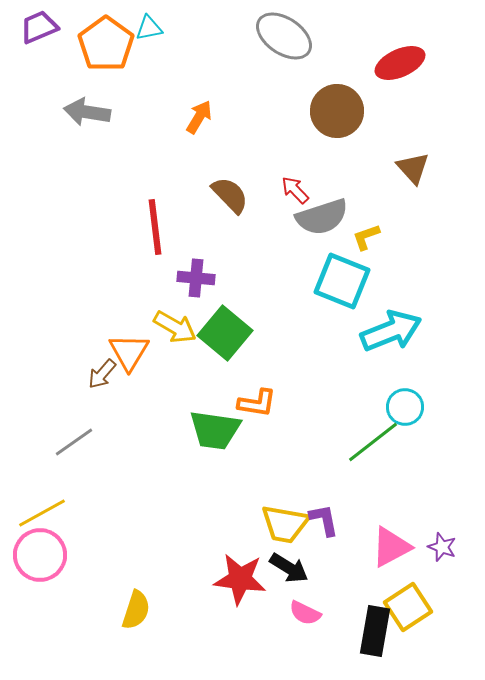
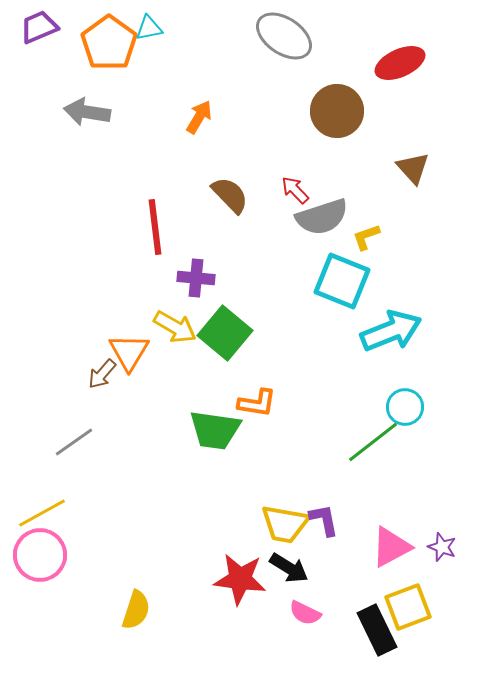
orange pentagon: moved 3 px right, 1 px up
yellow square: rotated 12 degrees clockwise
black rectangle: moved 2 px right, 1 px up; rotated 36 degrees counterclockwise
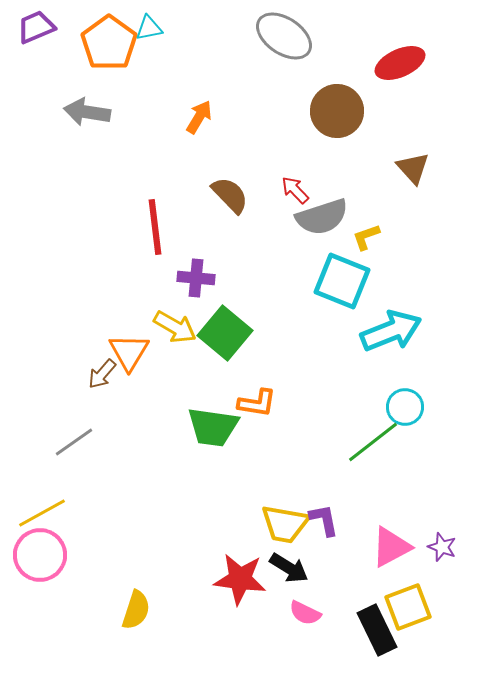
purple trapezoid: moved 3 px left
green trapezoid: moved 2 px left, 3 px up
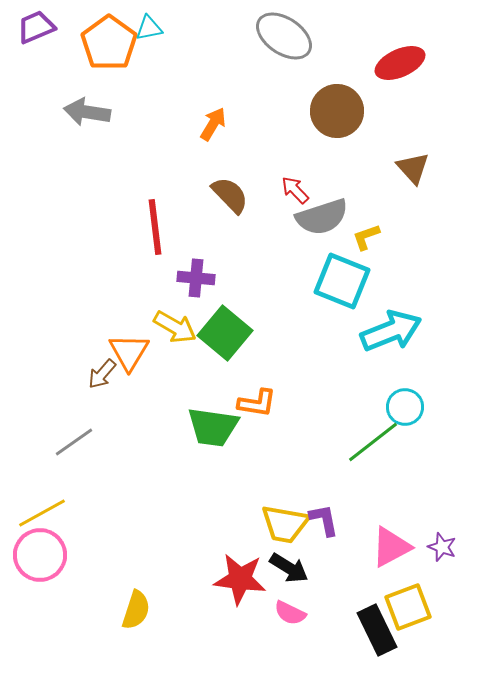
orange arrow: moved 14 px right, 7 px down
pink semicircle: moved 15 px left
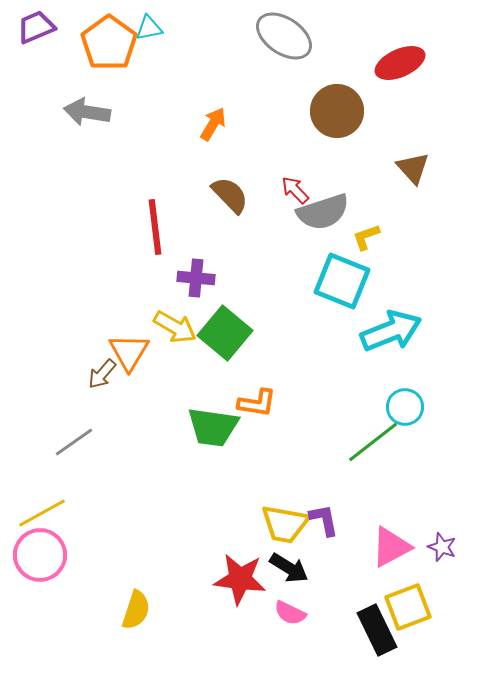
gray semicircle: moved 1 px right, 5 px up
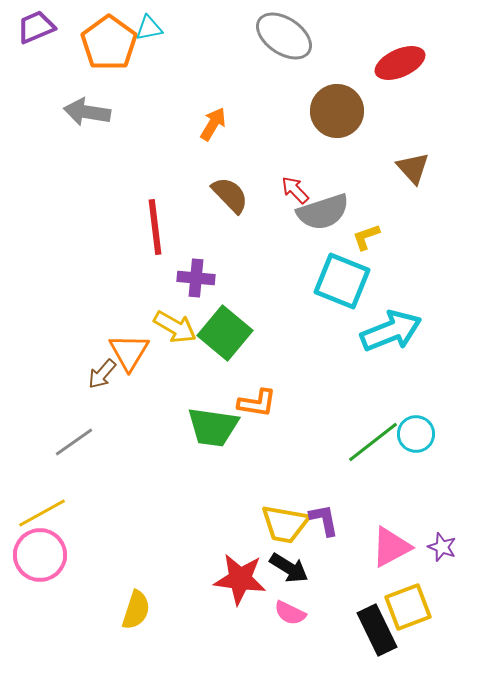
cyan circle: moved 11 px right, 27 px down
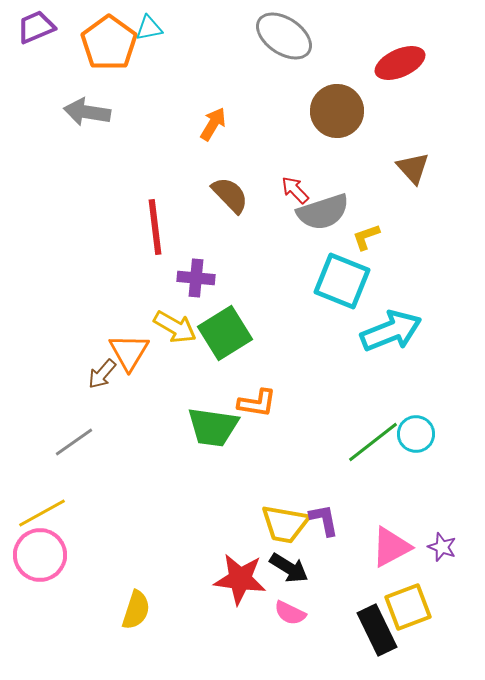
green square: rotated 18 degrees clockwise
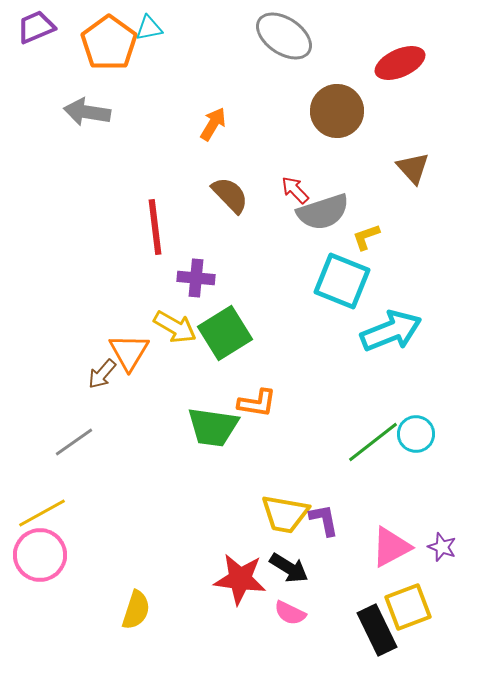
yellow trapezoid: moved 10 px up
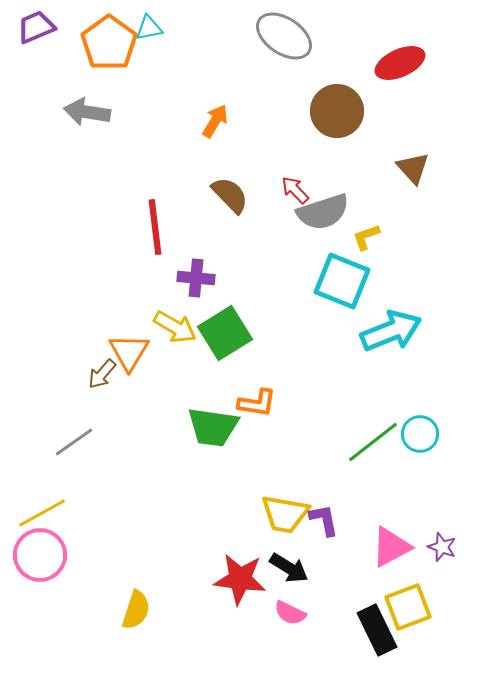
orange arrow: moved 2 px right, 3 px up
cyan circle: moved 4 px right
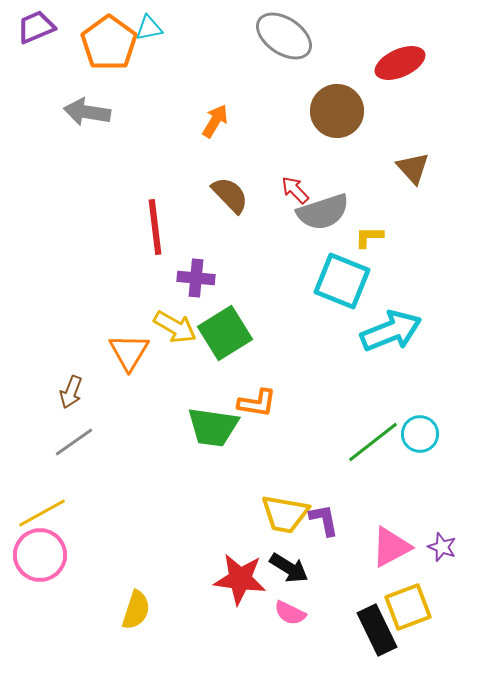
yellow L-shape: moved 3 px right; rotated 20 degrees clockwise
brown arrow: moved 31 px left, 18 px down; rotated 20 degrees counterclockwise
